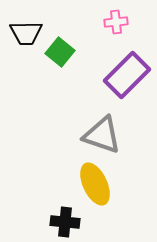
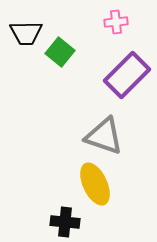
gray triangle: moved 2 px right, 1 px down
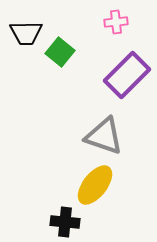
yellow ellipse: moved 1 px down; rotated 63 degrees clockwise
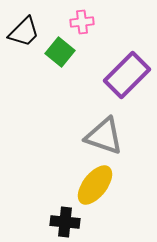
pink cross: moved 34 px left
black trapezoid: moved 2 px left, 1 px up; rotated 44 degrees counterclockwise
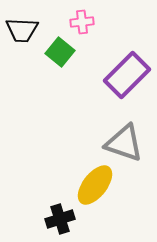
black trapezoid: moved 2 px left, 2 px up; rotated 48 degrees clockwise
gray triangle: moved 20 px right, 7 px down
black cross: moved 5 px left, 3 px up; rotated 24 degrees counterclockwise
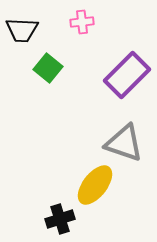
green square: moved 12 px left, 16 px down
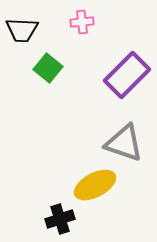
yellow ellipse: rotated 24 degrees clockwise
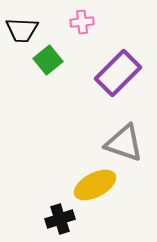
green square: moved 8 px up; rotated 12 degrees clockwise
purple rectangle: moved 9 px left, 2 px up
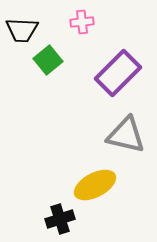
gray triangle: moved 2 px right, 8 px up; rotated 6 degrees counterclockwise
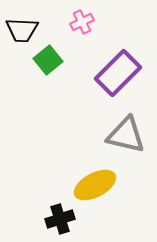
pink cross: rotated 20 degrees counterclockwise
